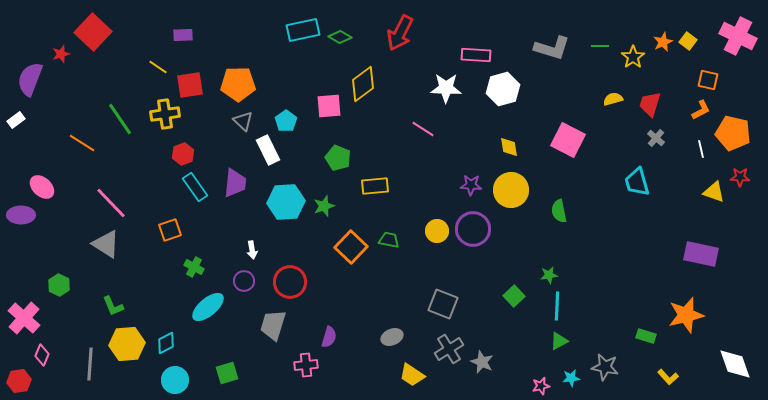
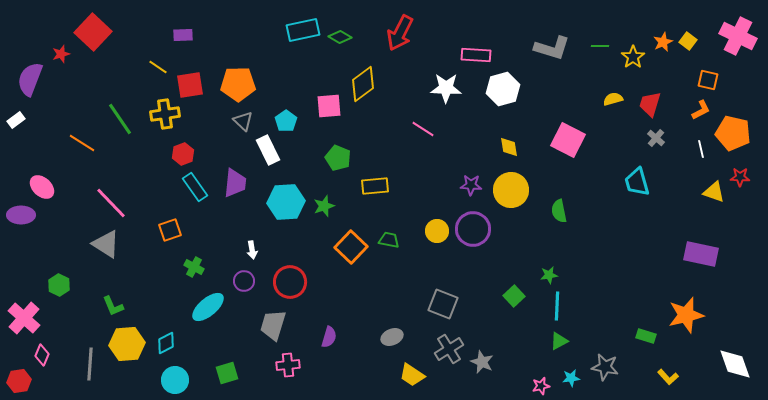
pink cross at (306, 365): moved 18 px left
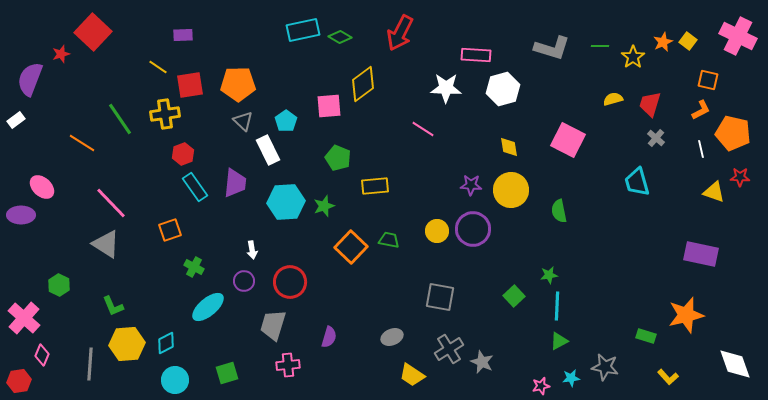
gray square at (443, 304): moved 3 px left, 7 px up; rotated 12 degrees counterclockwise
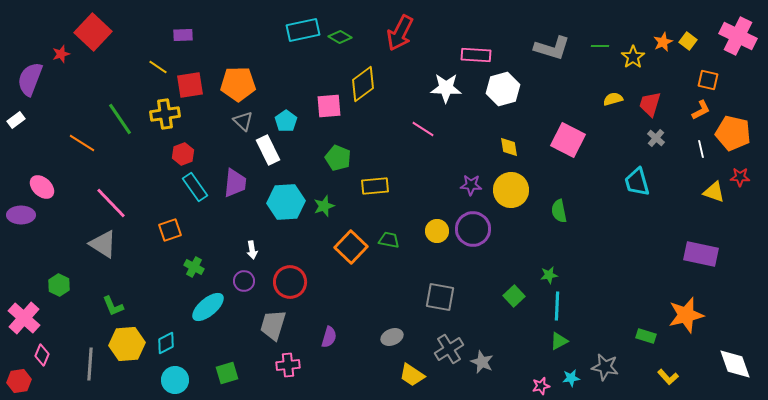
gray triangle at (106, 244): moved 3 px left
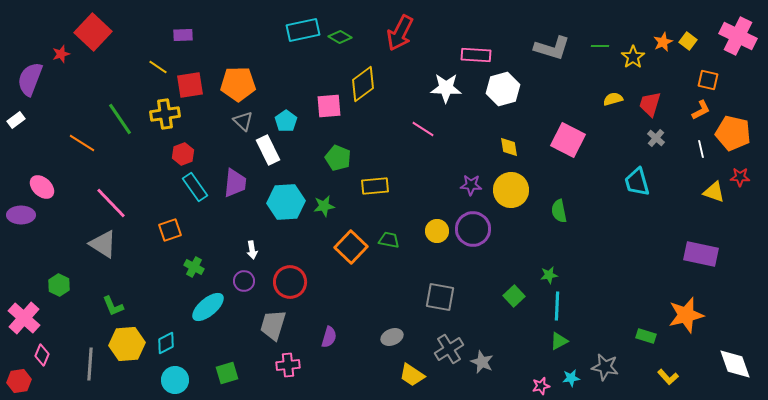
green star at (324, 206): rotated 10 degrees clockwise
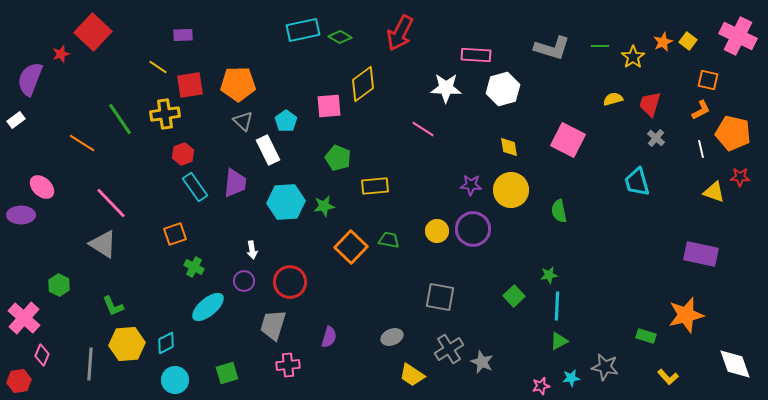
orange square at (170, 230): moved 5 px right, 4 px down
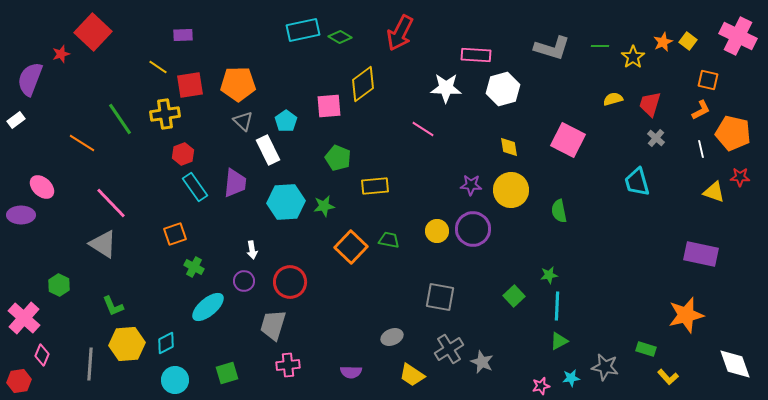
green rectangle at (646, 336): moved 13 px down
purple semicircle at (329, 337): moved 22 px right, 35 px down; rotated 75 degrees clockwise
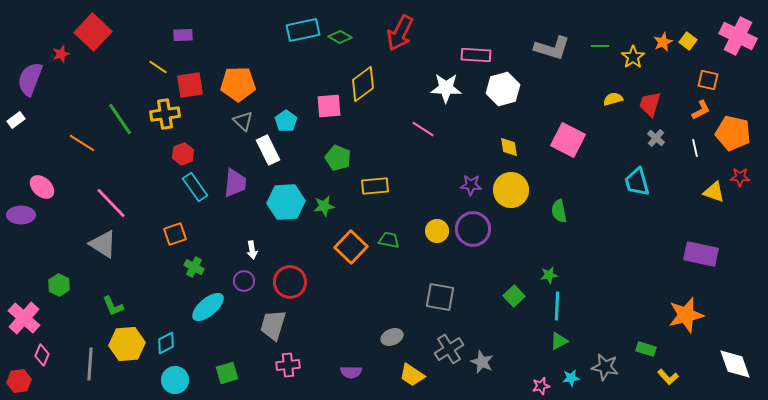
white line at (701, 149): moved 6 px left, 1 px up
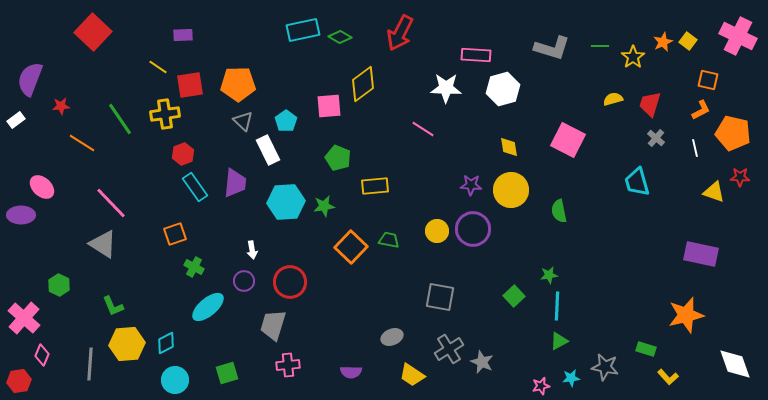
red star at (61, 54): moved 52 px down; rotated 12 degrees clockwise
